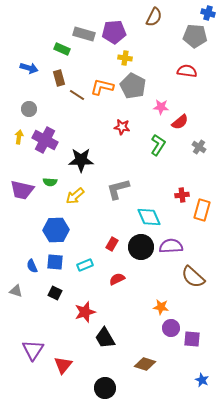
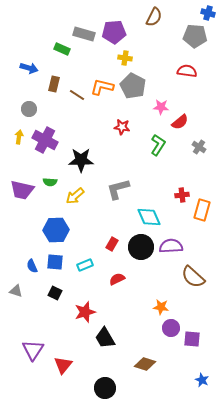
brown rectangle at (59, 78): moved 5 px left, 6 px down; rotated 28 degrees clockwise
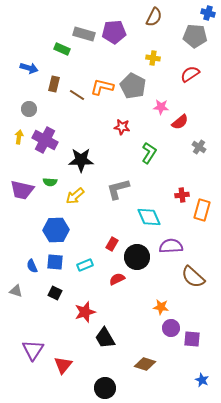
yellow cross at (125, 58): moved 28 px right
red semicircle at (187, 71): moved 3 px right, 3 px down; rotated 42 degrees counterclockwise
green L-shape at (158, 145): moved 9 px left, 8 px down
black circle at (141, 247): moved 4 px left, 10 px down
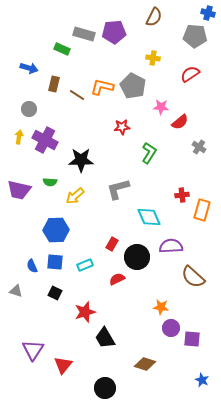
red star at (122, 127): rotated 14 degrees counterclockwise
purple trapezoid at (22, 190): moved 3 px left
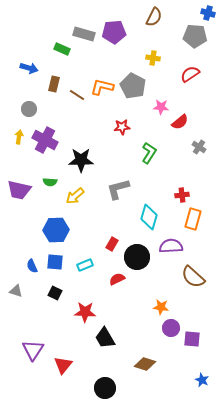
orange rectangle at (202, 210): moved 9 px left, 9 px down
cyan diamond at (149, 217): rotated 40 degrees clockwise
red star at (85, 312): rotated 20 degrees clockwise
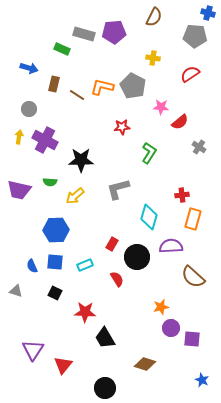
red semicircle at (117, 279): rotated 84 degrees clockwise
orange star at (161, 307): rotated 21 degrees counterclockwise
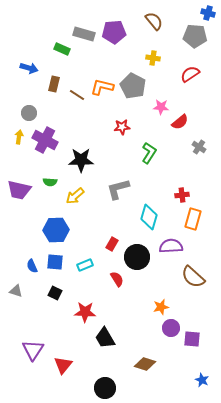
brown semicircle at (154, 17): moved 4 px down; rotated 66 degrees counterclockwise
gray circle at (29, 109): moved 4 px down
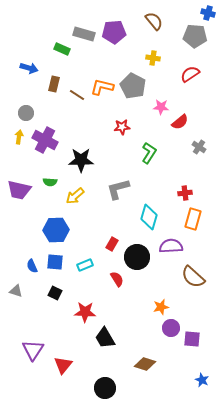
gray circle at (29, 113): moved 3 px left
red cross at (182, 195): moved 3 px right, 2 px up
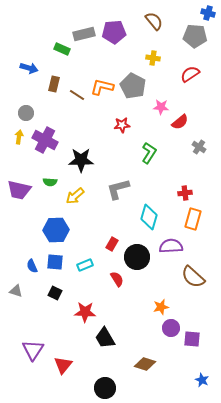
gray rectangle at (84, 34): rotated 30 degrees counterclockwise
red star at (122, 127): moved 2 px up
